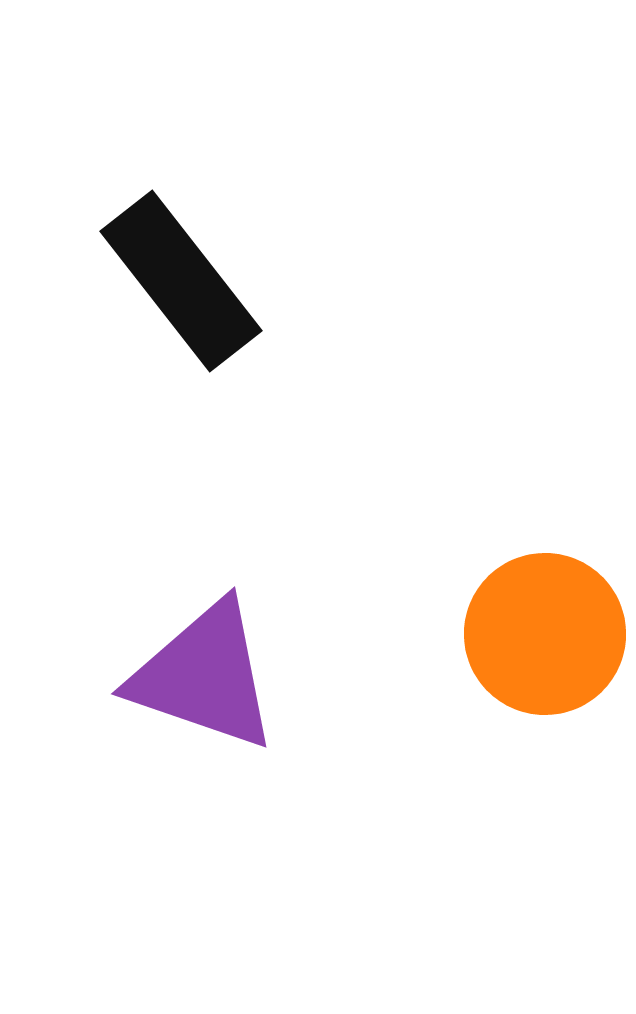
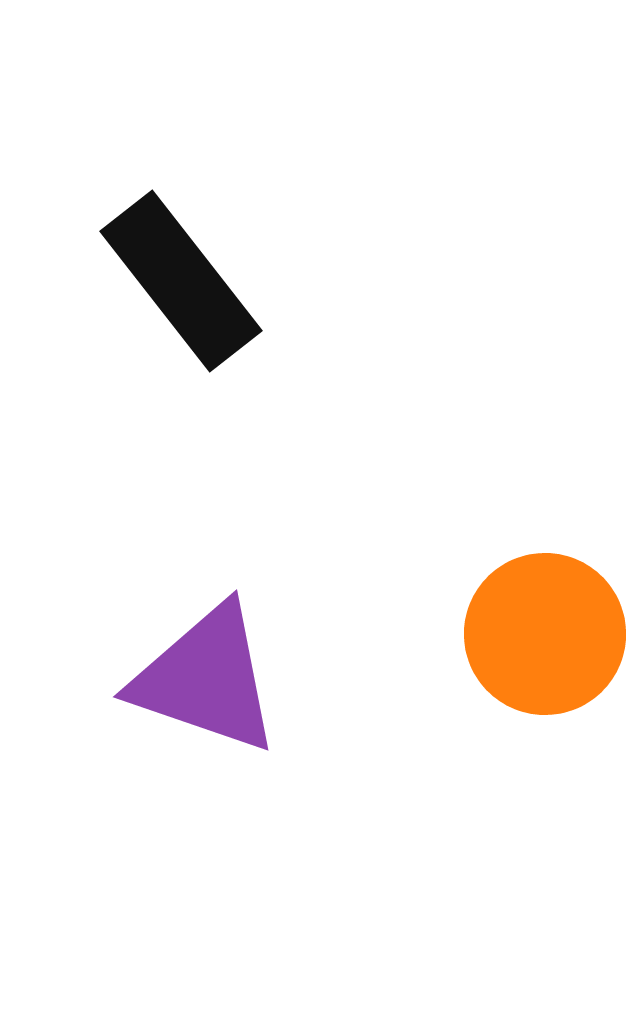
purple triangle: moved 2 px right, 3 px down
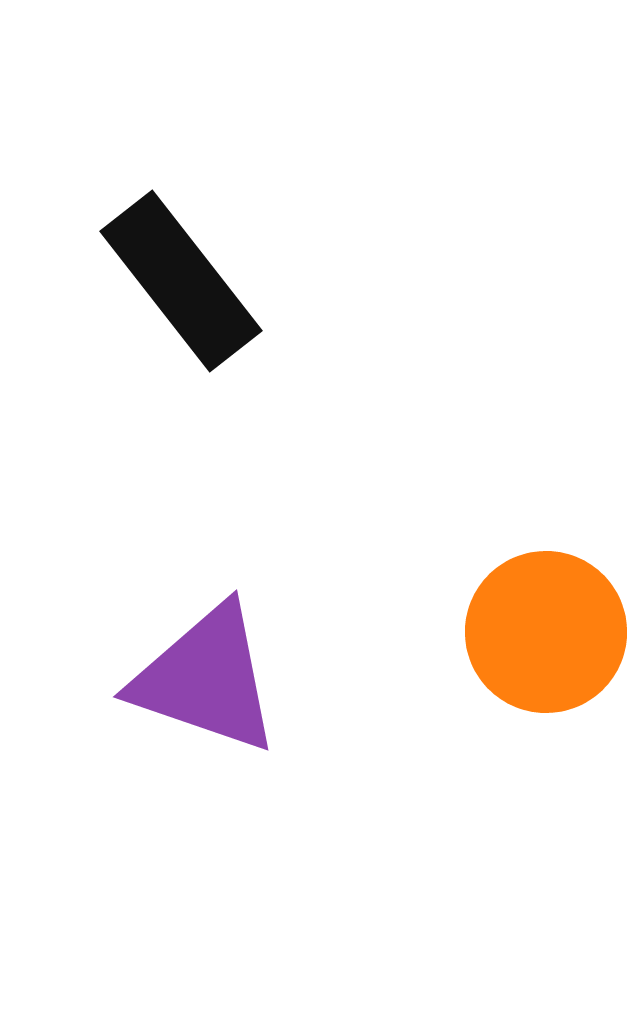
orange circle: moved 1 px right, 2 px up
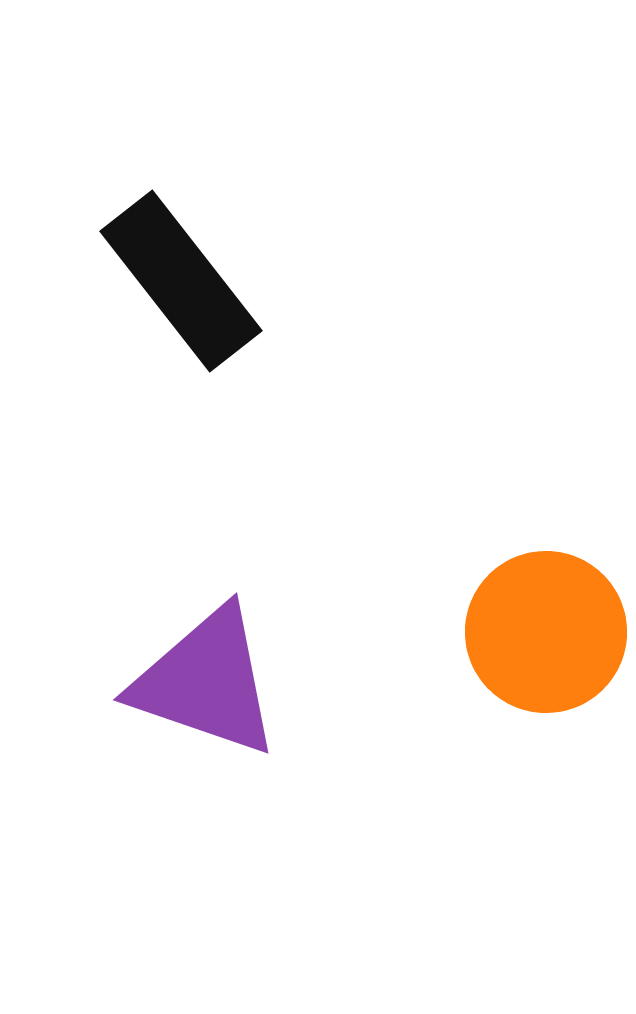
purple triangle: moved 3 px down
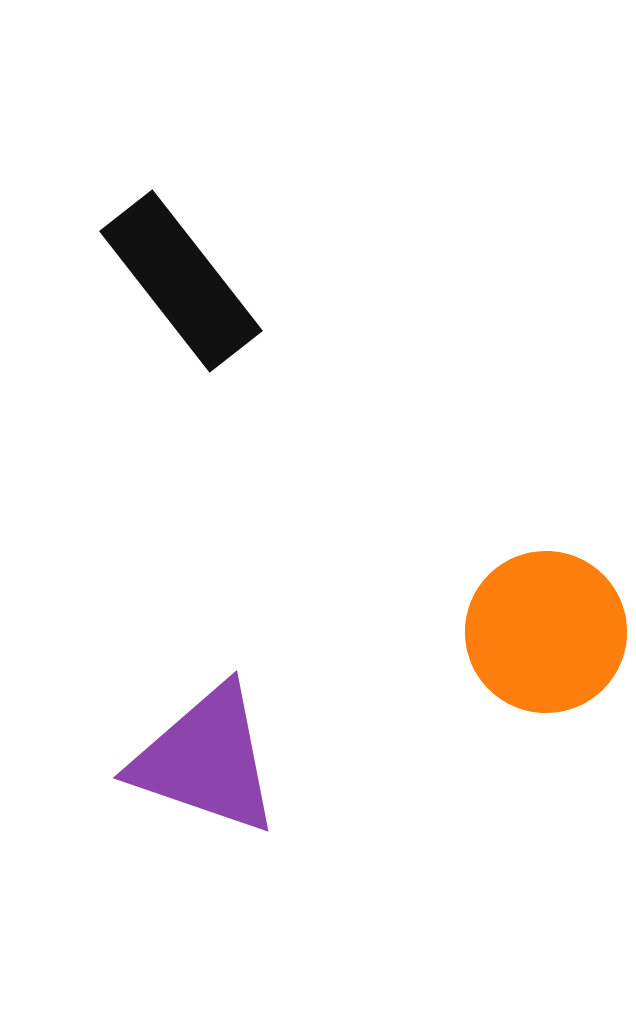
purple triangle: moved 78 px down
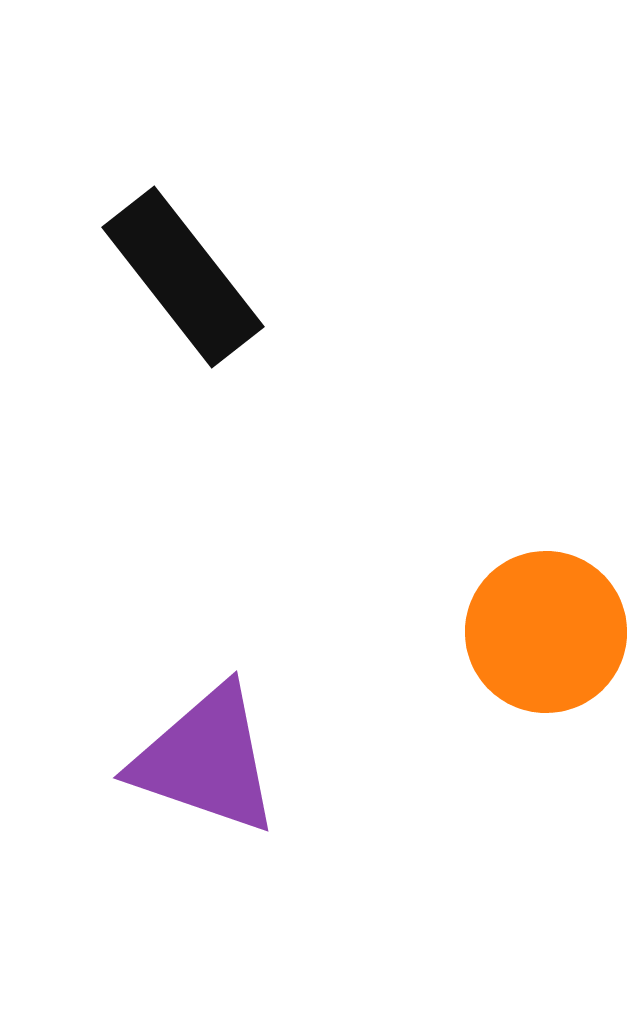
black rectangle: moved 2 px right, 4 px up
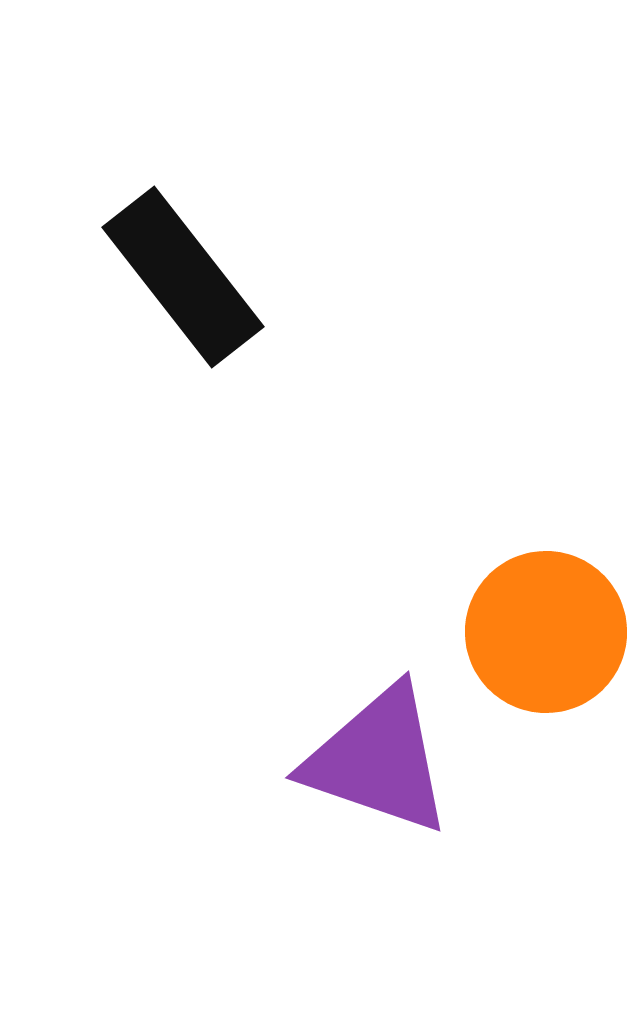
purple triangle: moved 172 px right
